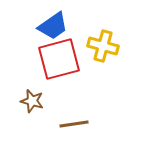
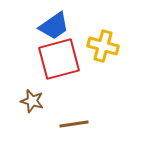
blue trapezoid: moved 1 px right
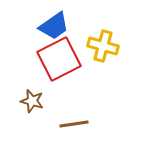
red square: rotated 12 degrees counterclockwise
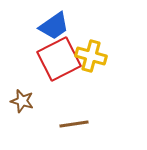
yellow cross: moved 12 px left, 10 px down
brown star: moved 10 px left
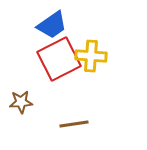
blue trapezoid: moved 2 px left, 1 px up
yellow cross: rotated 12 degrees counterclockwise
brown star: moved 1 px left, 1 px down; rotated 20 degrees counterclockwise
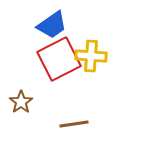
brown star: rotated 30 degrees counterclockwise
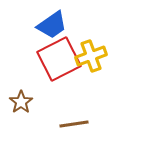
yellow cross: rotated 24 degrees counterclockwise
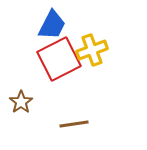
blue trapezoid: rotated 28 degrees counterclockwise
yellow cross: moved 1 px right, 6 px up
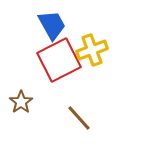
blue trapezoid: rotated 56 degrees counterclockwise
red square: moved 1 px down
brown line: moved 5 px right, 6 px up; rotated 56 degrees clockwise
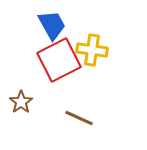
yellow cross: rotated 28 degrees clockwise
brown line: rotated 24 degrees counterclockwise
